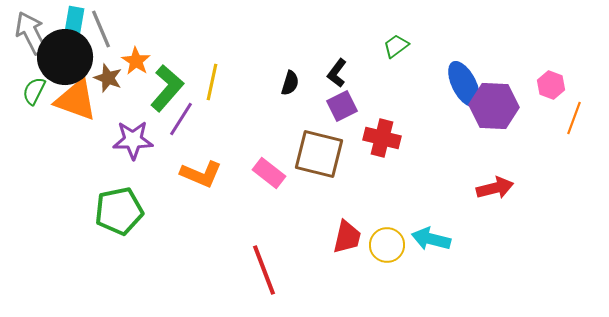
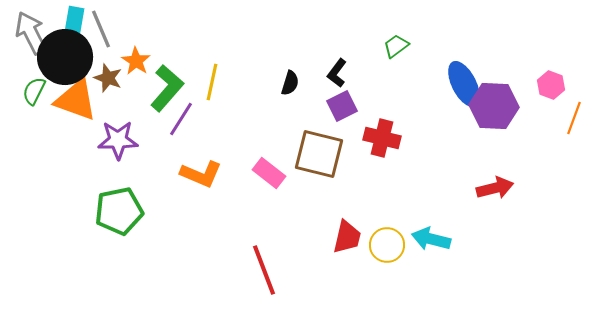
purple star: moved 15 px left
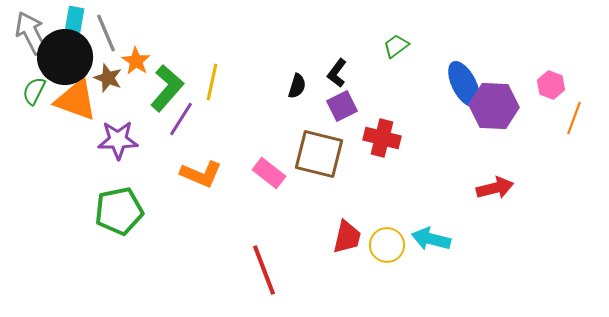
gray line: moved 5 px right, 4 px down
black semicircle: moved 7 px right, 3 px down
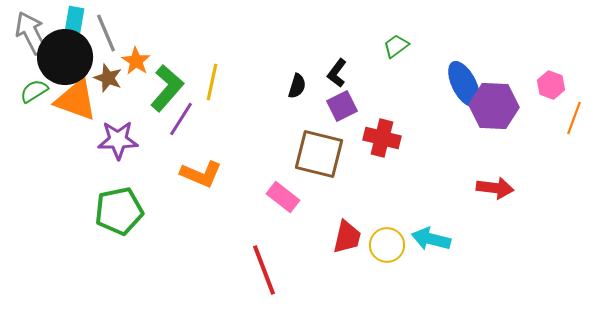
green semicircle: rotated 32 degrees clockwise
pink rectangle: moved 14 px right, 24 px down
red arrow: rotated 21 degrees clockwise
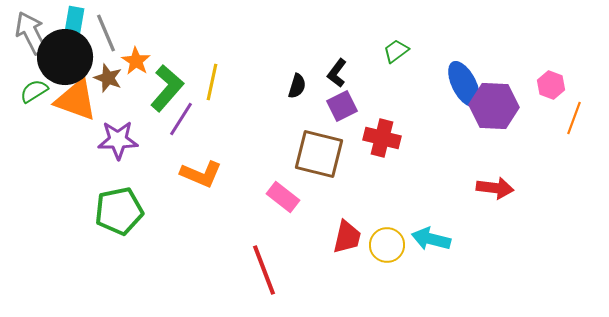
green trapezoid: moved 5 px down
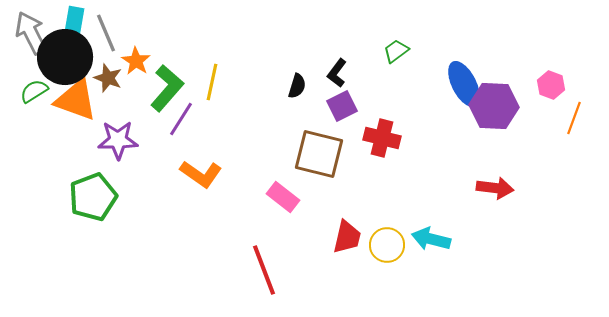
orange L-shape: rotated 12 degrees clockwise
green pentagon: moved 26 px left, 14 px up; rotated 9 degrees counterclockwise
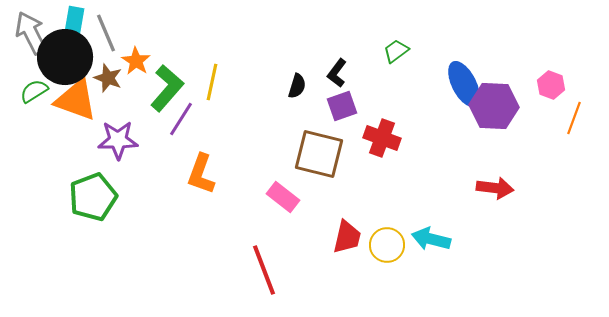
purple square: rotated 8 degrees clockwise
red cross: rotated 6 degrees clockwise
orange L-shape: rotated 75 degrees clockwise
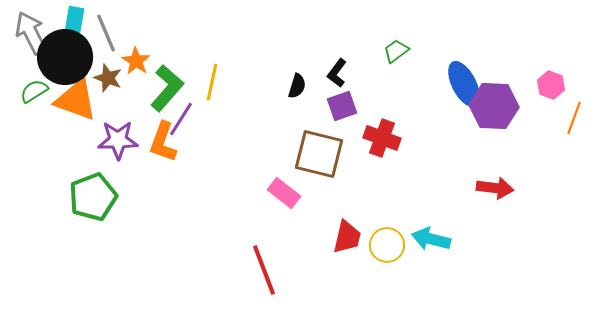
orange L-shape: moved 38 px left, 32 px up
pink rectangle: moved 1 px right, 4 px up
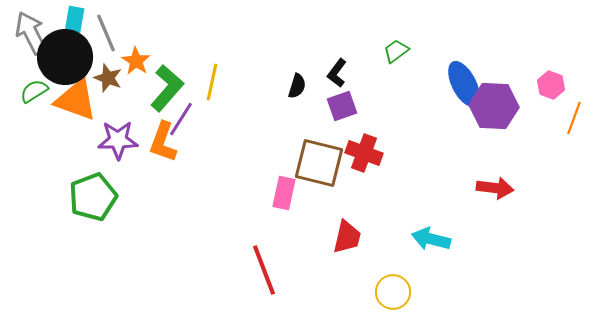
red cross: moved 18 px left, 15 px down
brown square: moved 9 px down
pink rectangle: rotated 64 degrees clockwise
yellow circle: moved 6 px right, 47 px down
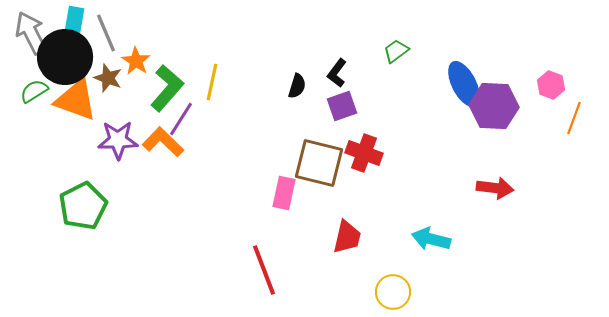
orange L-shape: rotated 114 degrees clockwise
green pentagon: moved 10 px left, 9 px down; rotated 6 degrees counterclockwise
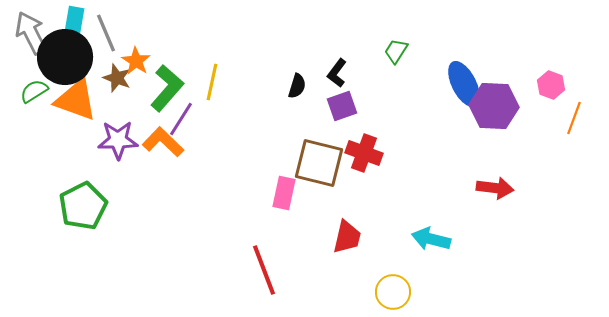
green trapezoid: rotated 20 degrees counterclockwise
brown star: moved 9 px right
